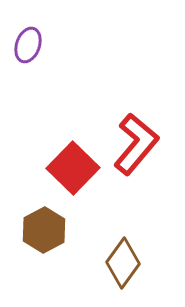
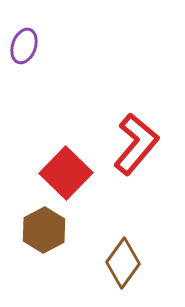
purple ellipse: moved 4 px left, 1 px down
red square: moved 7 px left, 5 px down
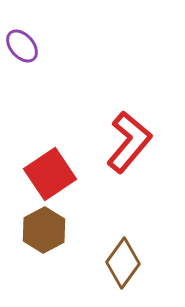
purple ellipse: moved 2 px left; rotated 60 degrees counterclockwise
red L-shape: moved 7 px left, 2 px up
red square: moved 16 px left, 1 px down; rotated 12 degrees clockwise
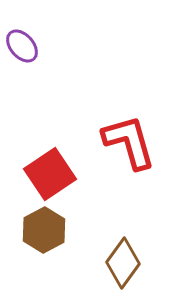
red L-shape: rotated 56 degrees counterclockwise
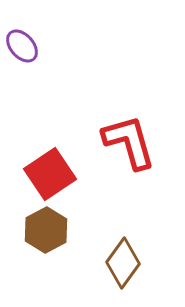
brown hexagon: moved 2 px right
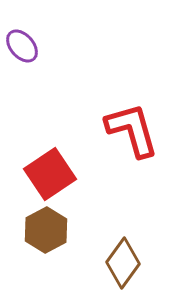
red L-shape: moved 3 px right, 12 px up
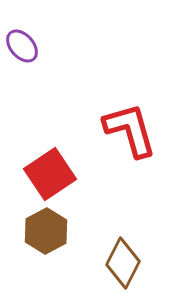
red L-shape: moved 2 px left
brown hexagon: moved 1 px down
brown diamond: rotated 9 degrees counterclockwise
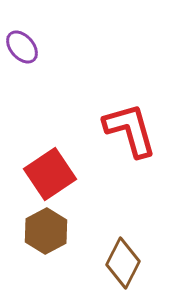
purple ellipse: moved 1 px down
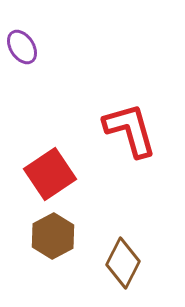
purple ellipse: rotated 8 degrees clockwise
brown hexagon: moved 7 px right, 5 px down
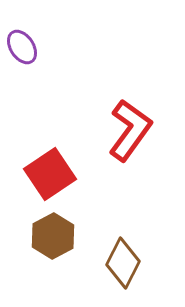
red L-shape: rotated 52 degrees clockwise
